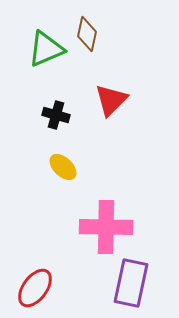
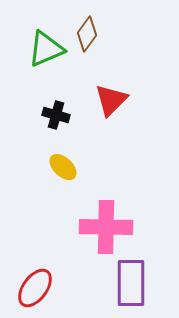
brown diamond: rotated 24 degrees clockwise
purple rectangle: rotated 12 degrees counterclockwise
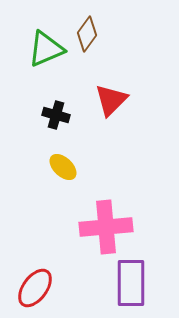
pink cross: rotated 6 degrees counterclockwise
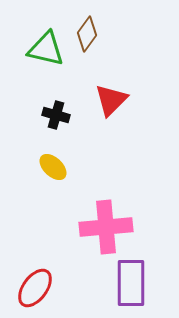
green triangle: rotated 36 degrees clockwise
yellow ellipse: moved 10 px left
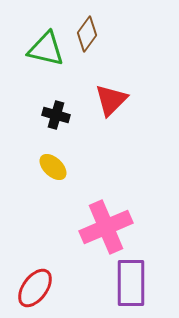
pink cross: rotated 18 degrees counterclockwise
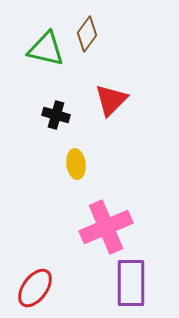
yellow ellipse: moved 23 px right, 3 px up; rotated 40 degrees clockwise
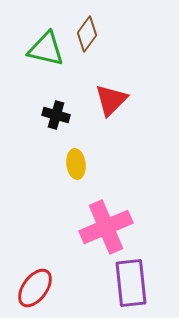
purple rectangle: rotated 6 degrees counterclockwise
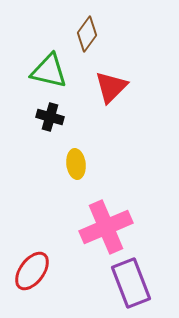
green triangle: moved 3 px right, 22 px down
red triangle: moved 13 px up
black cross: moved 6 px left, 2 px down
purple rectangle: rotated 15 degrees counterclockwise
red ellipse: moved 3 px left, 17 px up
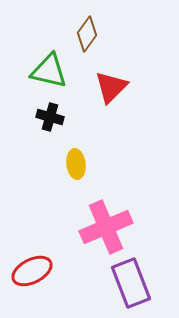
red ellipse: rotated 27 degrees clockwise
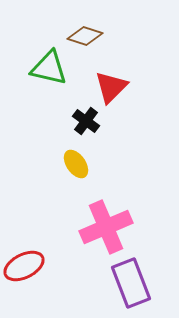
brown diamond: moved 2 px left, 2 px down; rotated 72 degrees clockwise
green triangle: moved 3 px up
black cross: moved 36 px right, 4 px down; rotated 20 degrees clockwise
yellow ellipse: rotated 28 degrees counterclockwise
red ellipse: moved 8 px left, 5 px up
